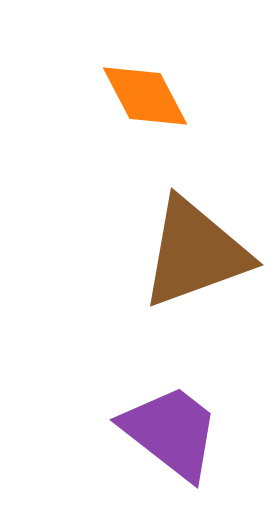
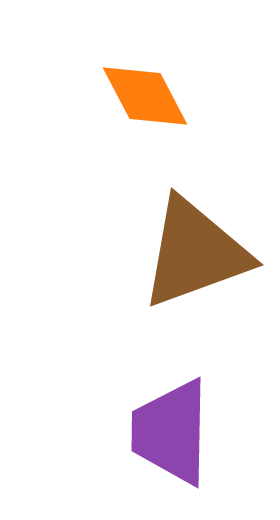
purple trapezoid: rotated 127 degrees counterclockwise
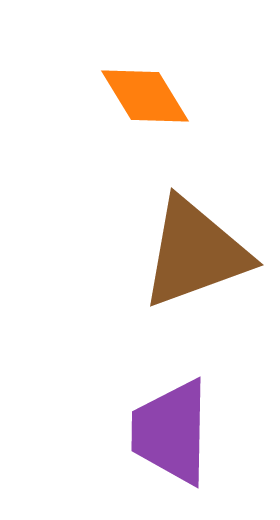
orange diamond: rotated 4 degrees counterclockwise
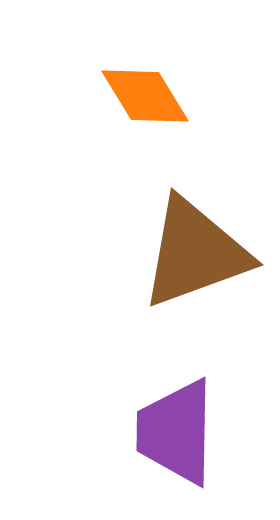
purple trapezoid: moved 5 px right
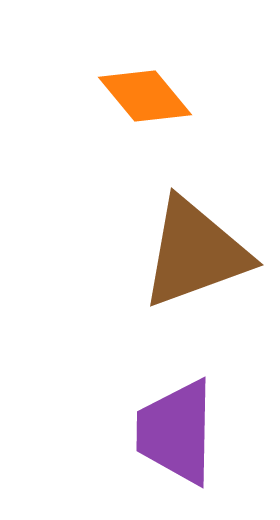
orange diamond: rotated 8 degrees counterclockwise
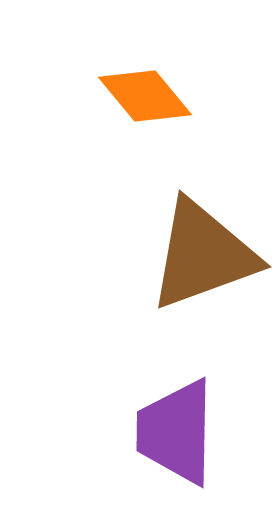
brown triangle: moved 8 px right, 2 px down
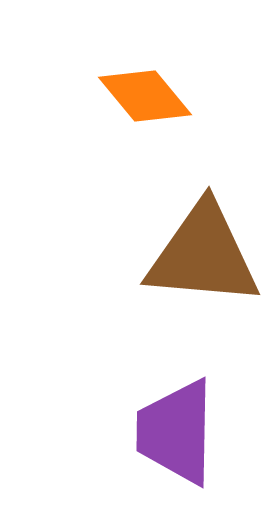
brown triangle: rotated 25 degrees clockwise
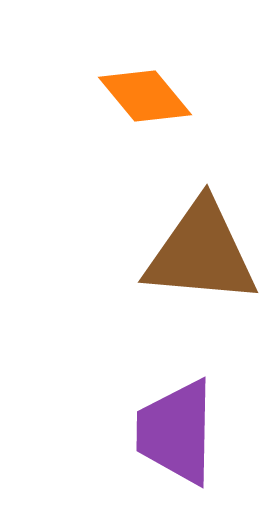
brown triangle: moved 2 px left, 2 px up
